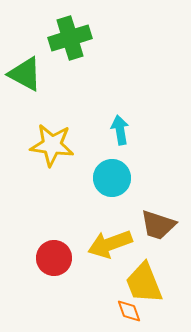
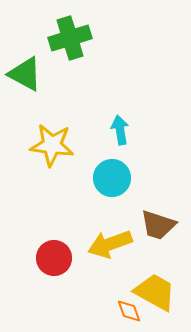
yellow trapezoid: moved 11 px right, 9 px down; rotated 141 degrees clockwise
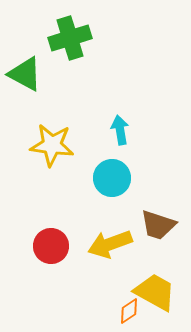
red circle: moved 3 px left, 12 px up
orange diamond: rotated 76 degrees clockwise
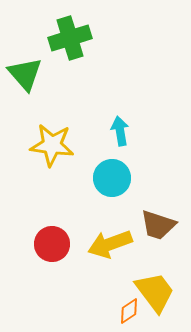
green triangle: rotated 21 degrees clockwise
cyan arrow: moved 1 px down
red circle: moved 1 px right, 2 px up
yellow trapezoid: rotated 24 degrees clockwise
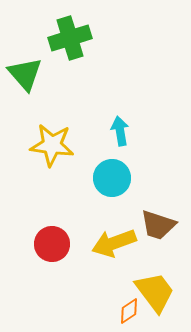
yellow arrow: moved 4 px right, 1 px up
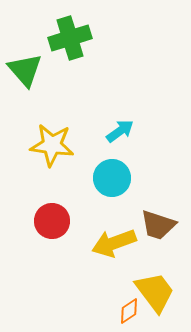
green triangle: moved 4 px up
cyan arrow: rotated 64 degrees clockwise
red circle: moved 23 px up
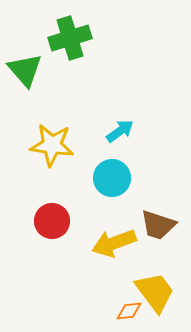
orange diamond: rotated 28 degrees clockwise
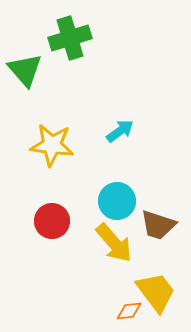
cyan circle: moved 5 px right, 23 px down
yellow arrow: rotated 111 degrees counterclockwise
yellow trapezoid: moved 1 px right
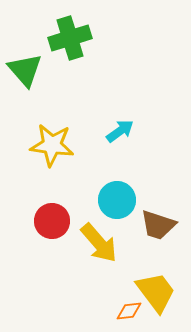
cyan circle: moved 1 px up
yellow arrow: moved 15 px left
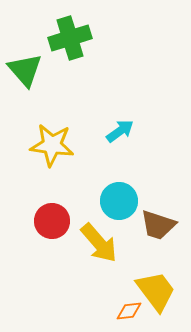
cyan circle: moved 2 px right, 1 px down
yellow trapezoid: moved 1 px up
